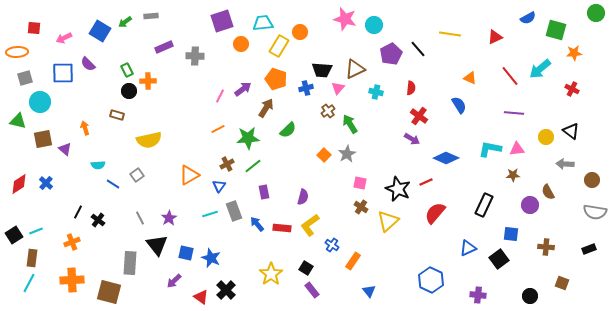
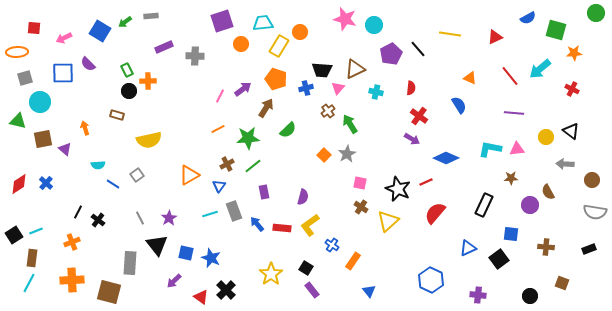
brown star at (513, 175): moved 2 px left, 3 px down
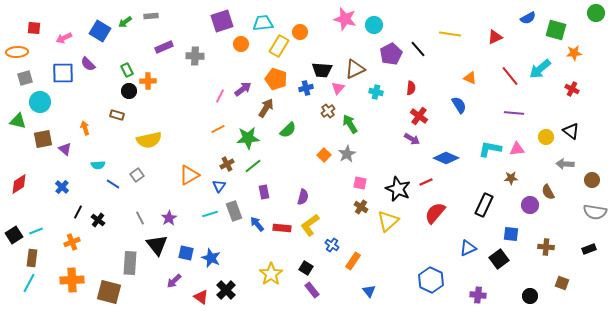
blue cross at (46, 183): moved 16 px right, 4 px down
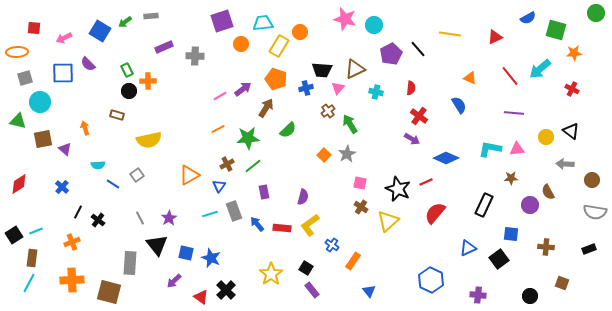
pink line at (220, 96): rotated 32 degrees clockwise
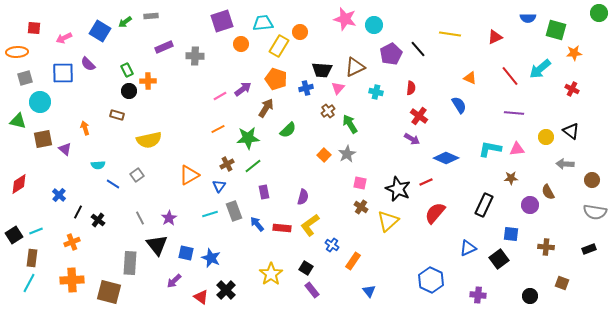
green circle at (596, 13): moved 3 px right
blue semicircle at (528, 18): rotated 28 degrees clockwise
brown triangle at (355, 69): moved 2 px up
blue cross at (62, 187): moved 3 px left, 8 px down
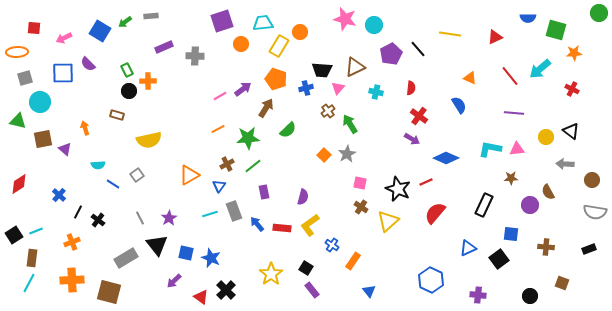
gray rectangle at (130, 263): moved 4 px left, 5 px up; rotated 55 degrees clockwise
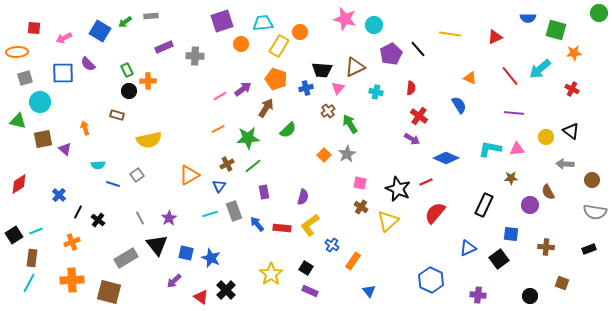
blue line at (113, 184): rotated 16 degrees counterclockwise
purple rectangle at (312, 290): moved 2 px left, 1 px down; rotated 28 degrees counterclockwise
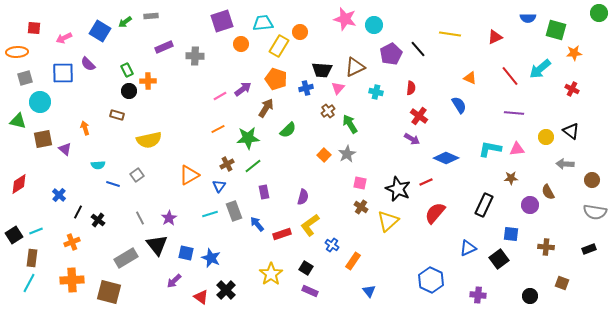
red rectangle at (282, 228): moved 6 px down; rotated 24 degrees counterclockwise
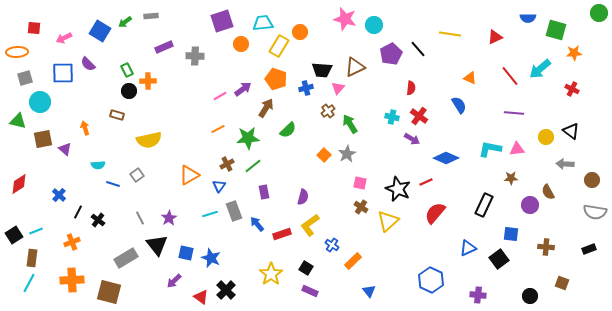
cyan cross at (376, 92): moved 16 px right, 25 px down
orange rectangle at (353, 261): rotated 12 degrees clockwise
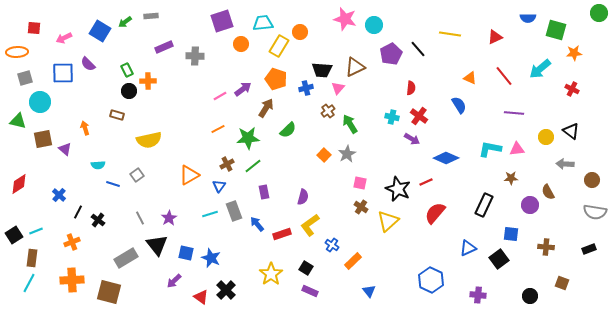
red line at (510, 76): moved 6 px left
